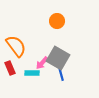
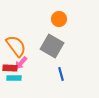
orange circle: moved 2 px right, 2 px up
gray square: moved 6 px left, 12 px up
pink arrow: moved 21 px left
red rectangle: rotated 64 degrees counterclockwise
cyan rectangle: moved 18 px left, 5 px down
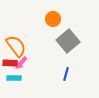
orange circle: moved 6 px left
gray square: moved 16 px right, 5 px up; rotated 20 degrees clockwise
red rectangle: moved 5 px up
blue line: moved 5 px right; rotated 32 degrees clockwise
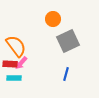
gray square: rotated 15 degrees clockwise
red rectangle: moved 1 px down
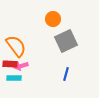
gray square: moved 2 px left
pink arrow: moved 3 px down; rotated 32 degrees clockwise
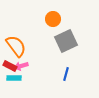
red rectangle: moved 2 px down; rotated 24 degrees clockwise
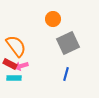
gray square: moved 2 px right, 2 px down
red rectangle: moved 2 px up
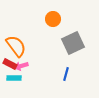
gray square: moved 5 px right
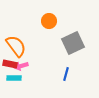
orange circle: moved 4 px left, 2 px down
red rectangle: rotated 16 degrees counterclockwise
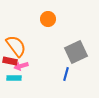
orange circle: moved 1 px left, 2 px up
gray square: moved 3 px right, 9 px down
red rectangle: moved 3 px up
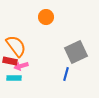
orange circle: moved 2 px left, 2 px up
